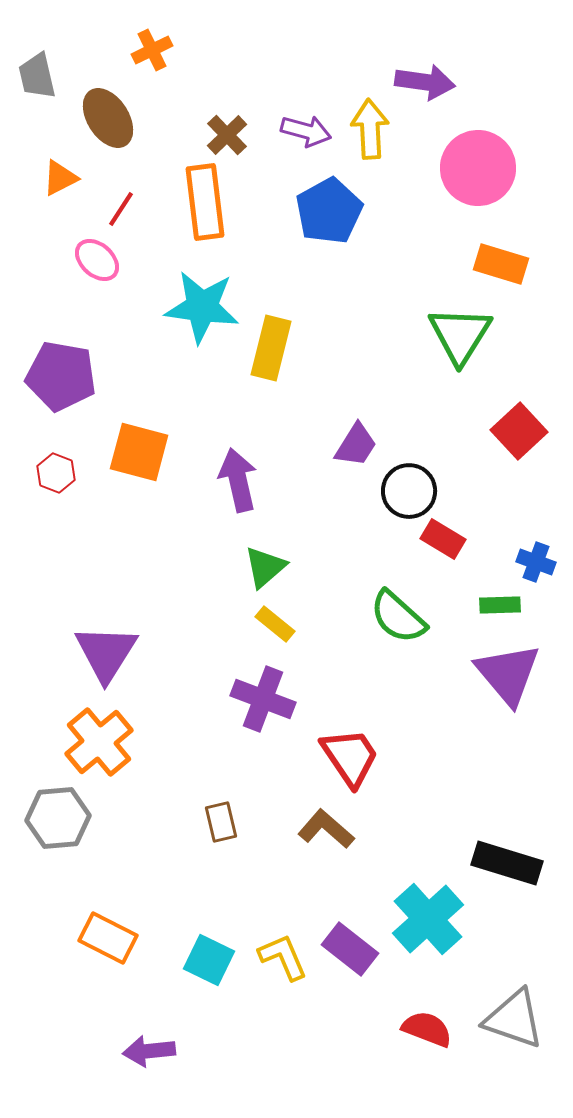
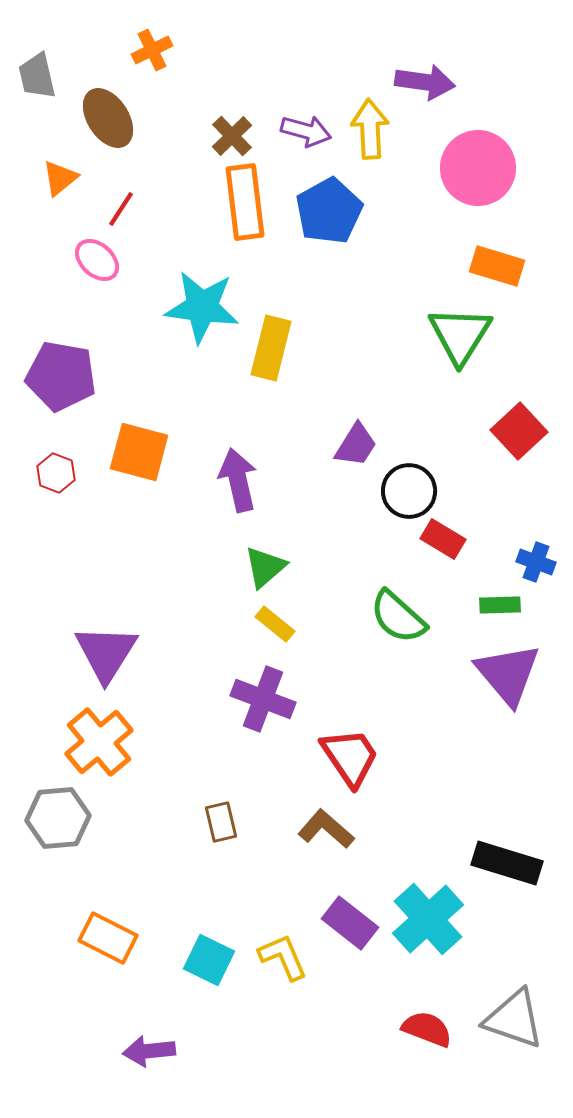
brown cross at (227, 135): moved 5 px right, 1 px down
orange triangle at (60, 178): rotated 12 degrees counterclockwise
orange rectangle at (205, 202): moved 40 px right
orange rectangle at (501, 264): moved 4 px left, 2 px down
purple rectangle at (350, 949): moved 26 px up
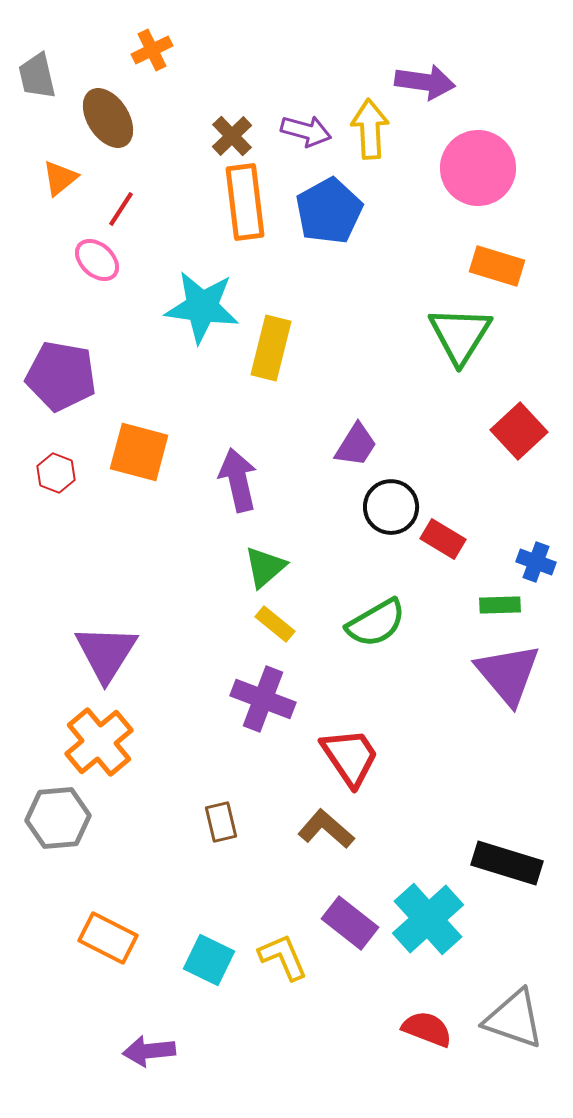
black circle at (409, 491): moved 18 px left, 16 px down
green semicircle at (398, 617): moved 22 px left, 6 px down; rotated 72 degrees counterclockwise
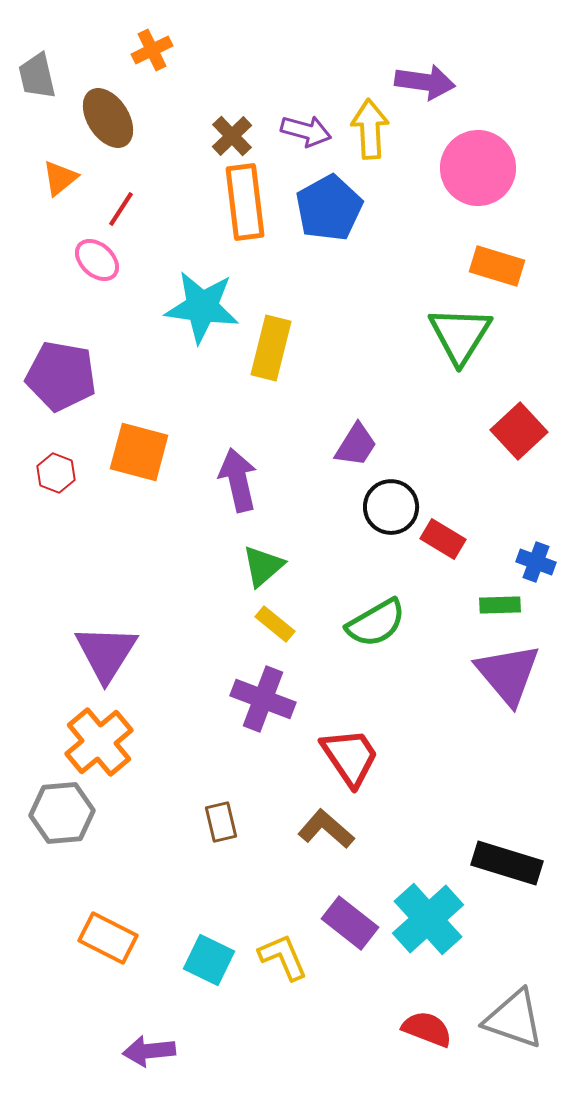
blue pentagon at (329, 211): moved 3 px up
green triangle at (265, 567): moved 2 px left, 1 px up
gray hexagon at (58, 818): moved 4 px right, 5 px up
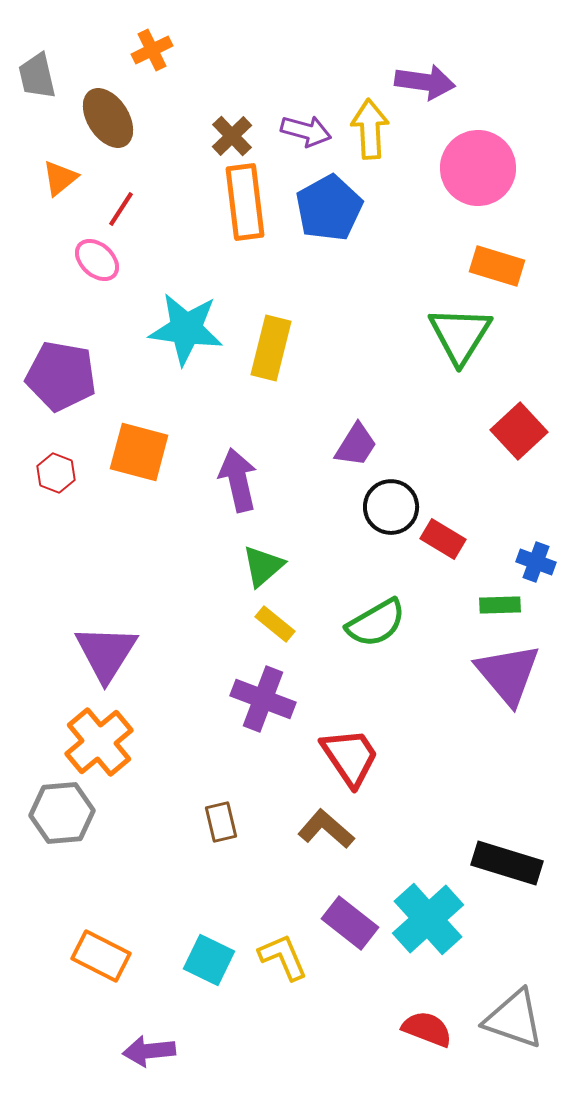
cyan star at (202, 307): moved 16 px left, 22 px down
orange rectangle at (108, 938): moved 7 px left, 18 px down
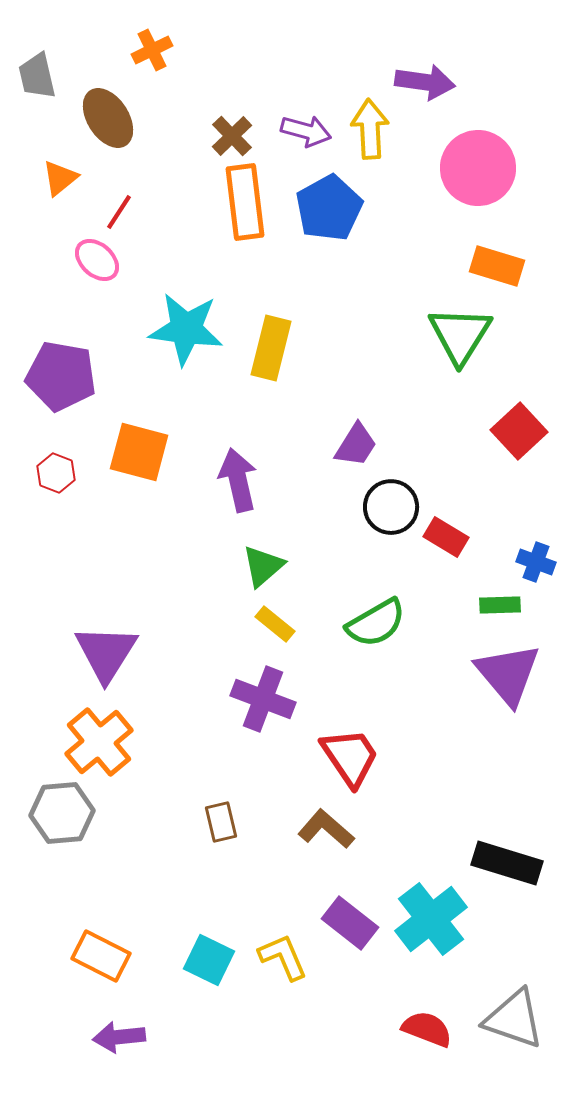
red line at (121, 209): moved 2 px left, 3 px down
red rectangle at (443, 539): moved 3 px right, 2 px up
cyan cross at (428, 919): moved 3 px right; rotated 4 degrees clockwise
purple arrow at (149, 1051): moved 30 px left, 14 px up
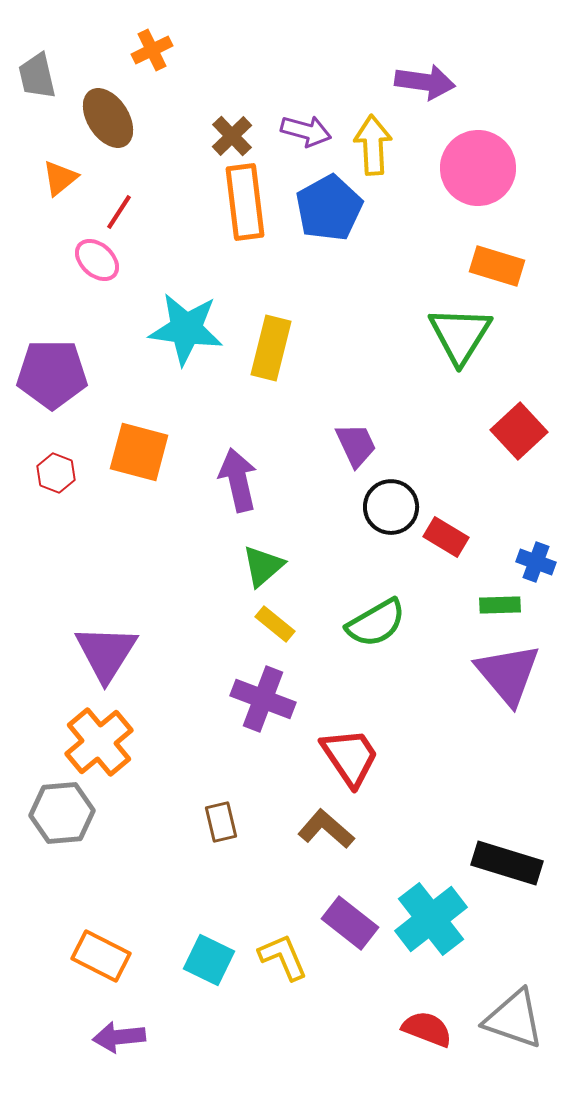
yellow arrow at (370, 129): moved 3 px right, 16 px down
purple pentagon at (61, 376): moved 9 px left, 2 px up; rotated 10 degrees counterclockwise
purple trapezoid at (356, 445): rotated 57 degrees counterclockwise
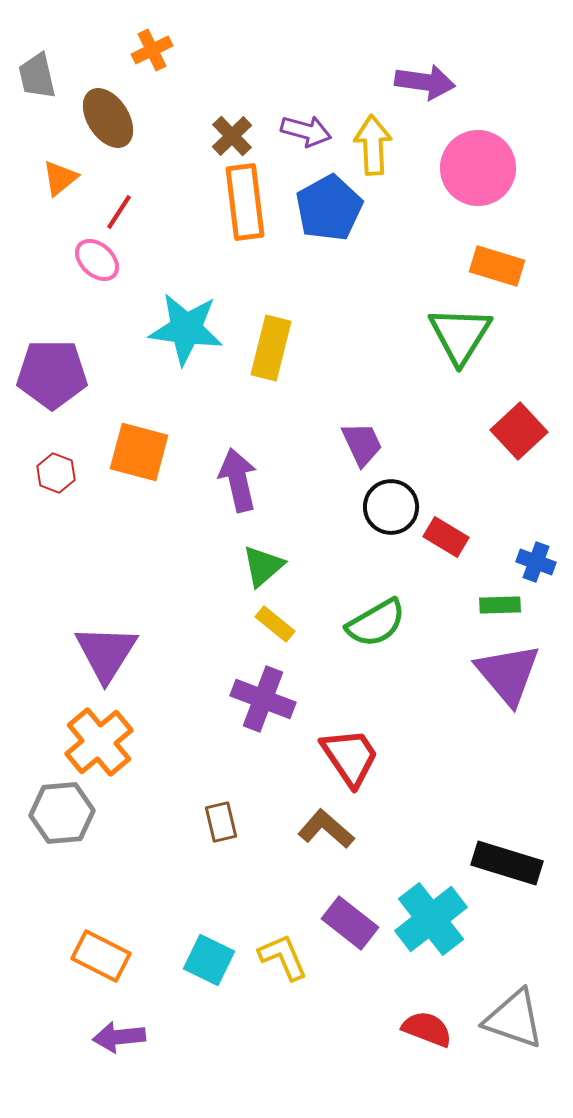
purple trapezoid at (356, 445): moved 6 px right, 1 px up
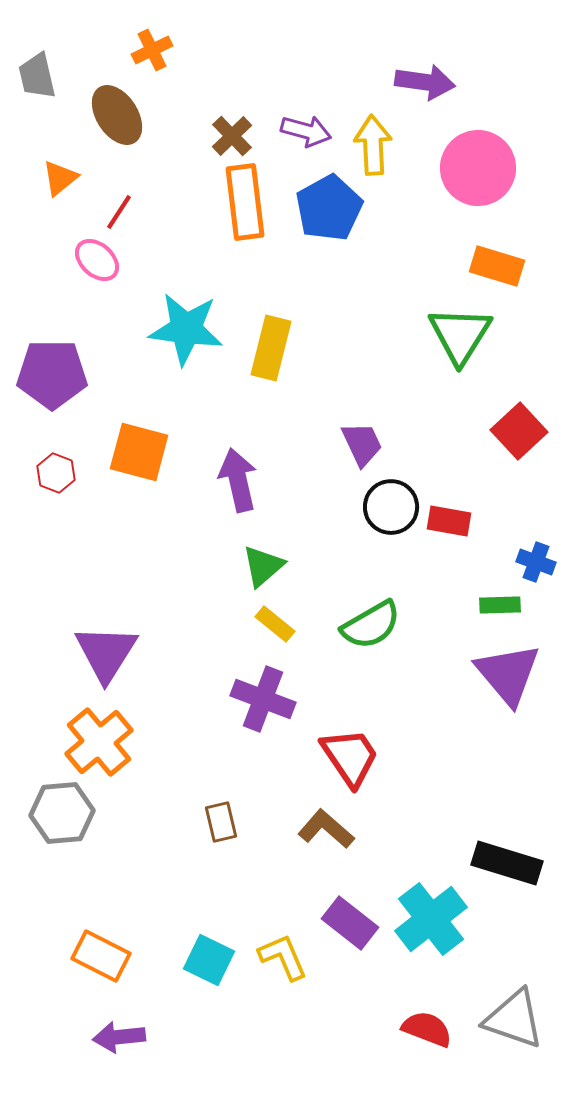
brown ellipse at (108, 118): moved 9 px right, 3 px up
red rectangle at (446, 537): moved 3 px right, 16 px up; rotated 21 degrees counterclockwise
green semicircle at (376, 623): moved 5 px left, 2 px down
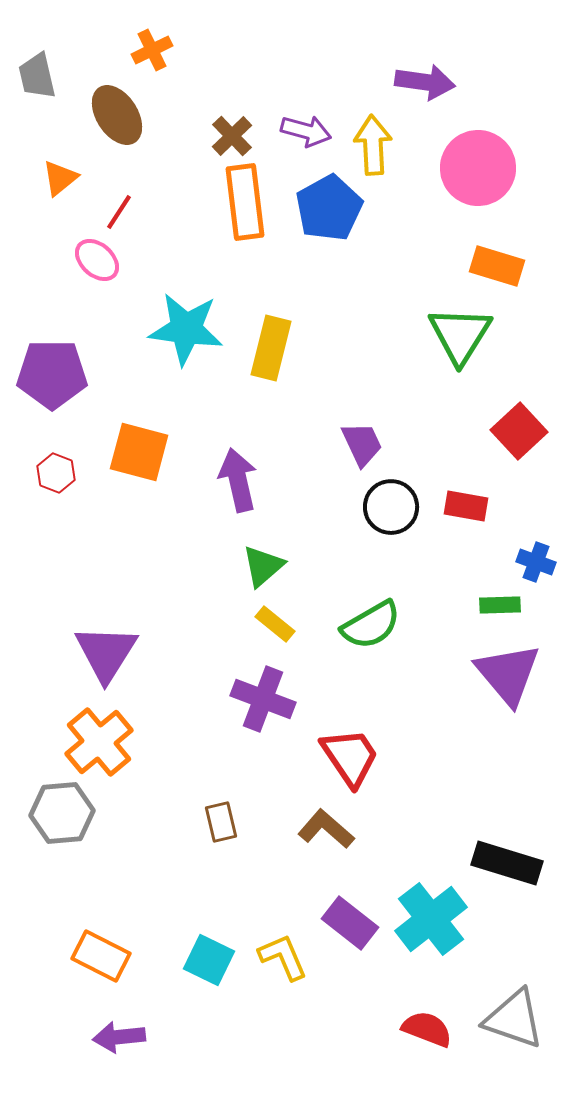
red rectangle at (449, 521): moved 17 px right, 15 px up
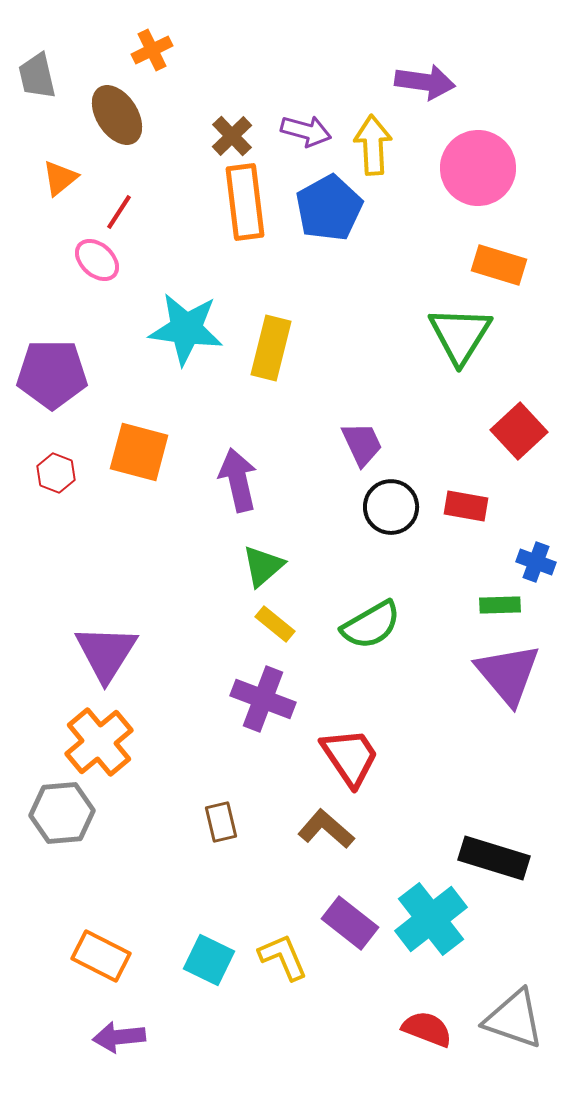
orange rectangle at (497, 266): moved 2 px right, 1 px up
black rectangle at (507, 863): moved 13 px left, 5 px up
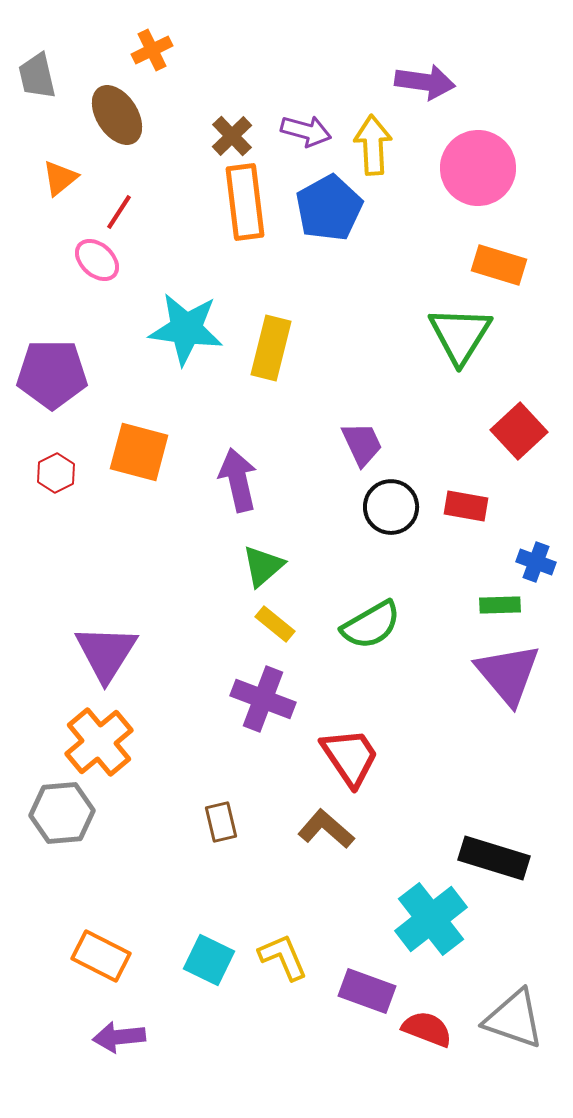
red hexagon at (56, 473): rotated 12 degrees clockwise
purple rectangle at (350, 923): moved 17 px right, 68 px down; rotated 18 degrees counterclockwise
